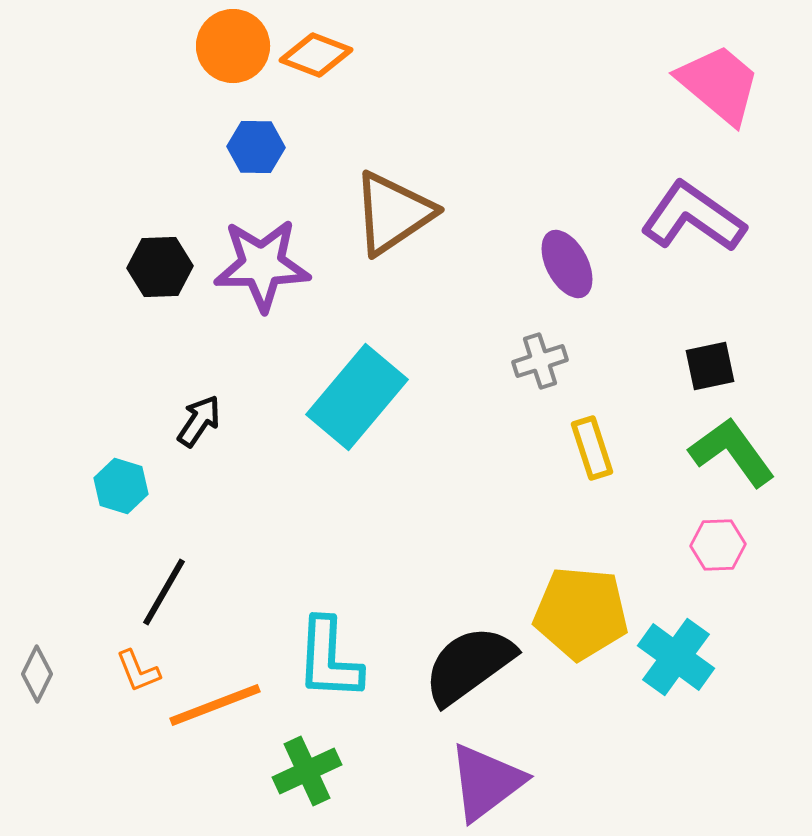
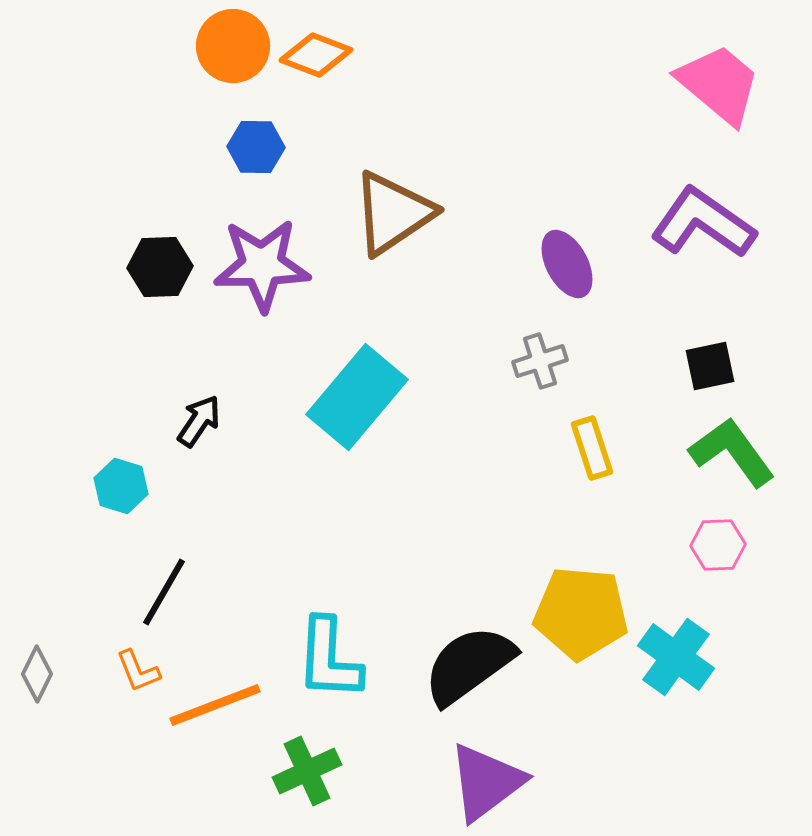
purple L-shape: moved 10 px right, 6 px down
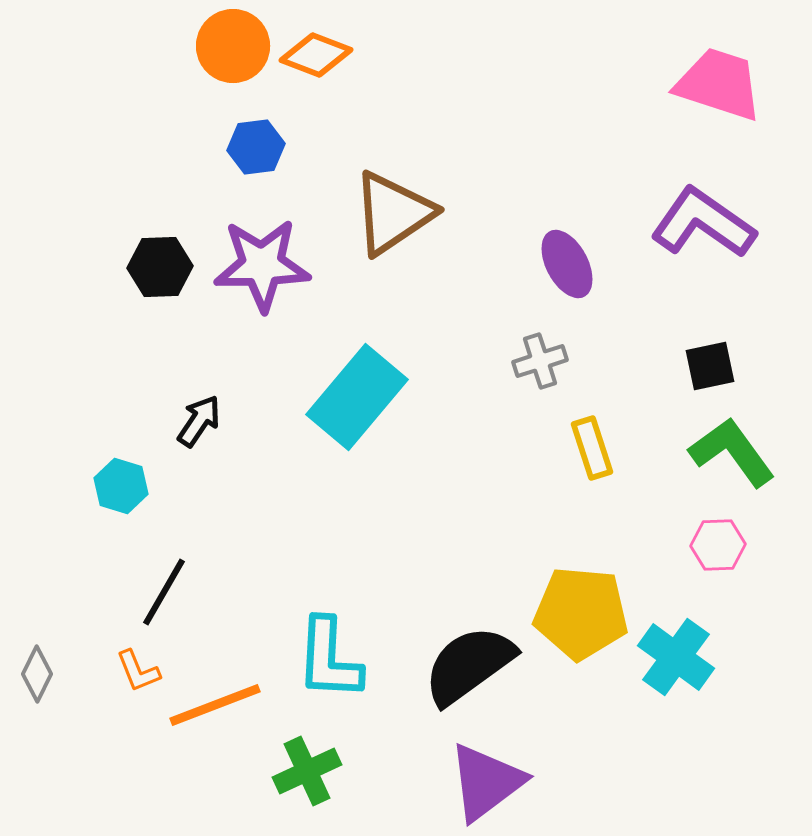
pink trapezoid: rotated 22 degrees counterclockwise
blue hexagon: rotated 8 degrees counterclockwise
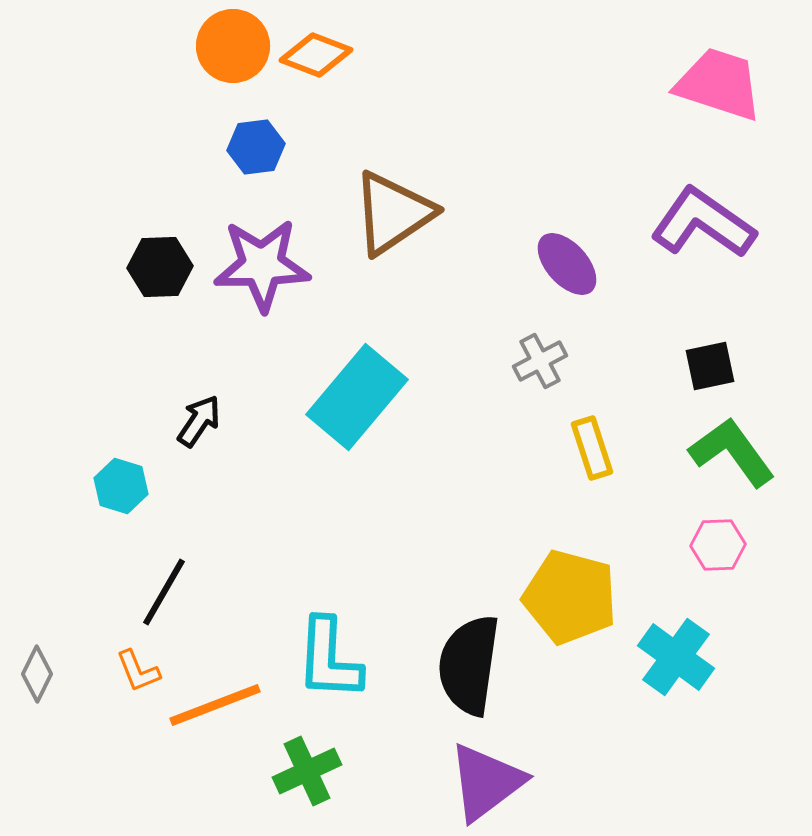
purple ellipse: rotated 14 degrees counterclockwise
gray cross: rotated 10 degrees counterclockwise
yellow pentagon: moved 11 px left, 16 px up; rotated 10 degrees clockwise
black semicircle: rotated 46 degrees counterclockwise
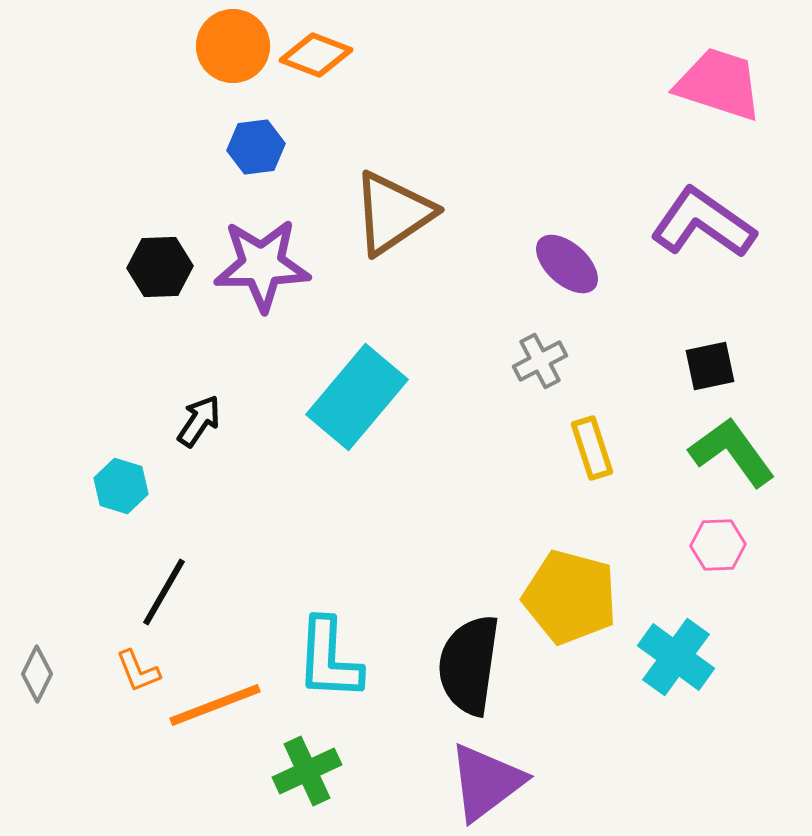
purple ellipse: rotated 6 degrees counterclockwise
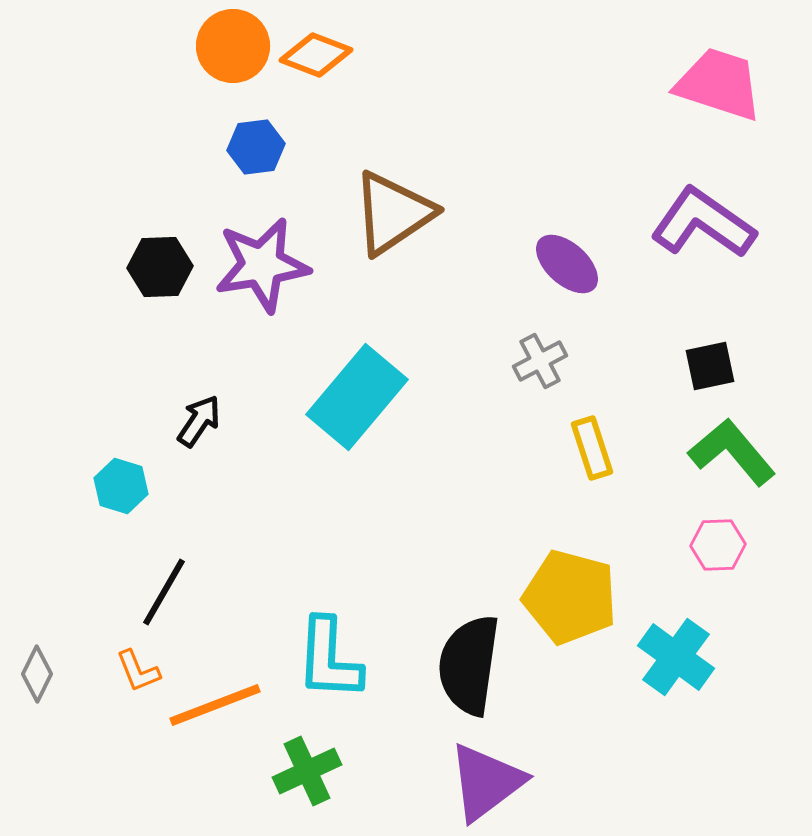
purple star: rotated 8 degrees counterclockwise
green L-shape: rotated 4 degrees counterclockwise
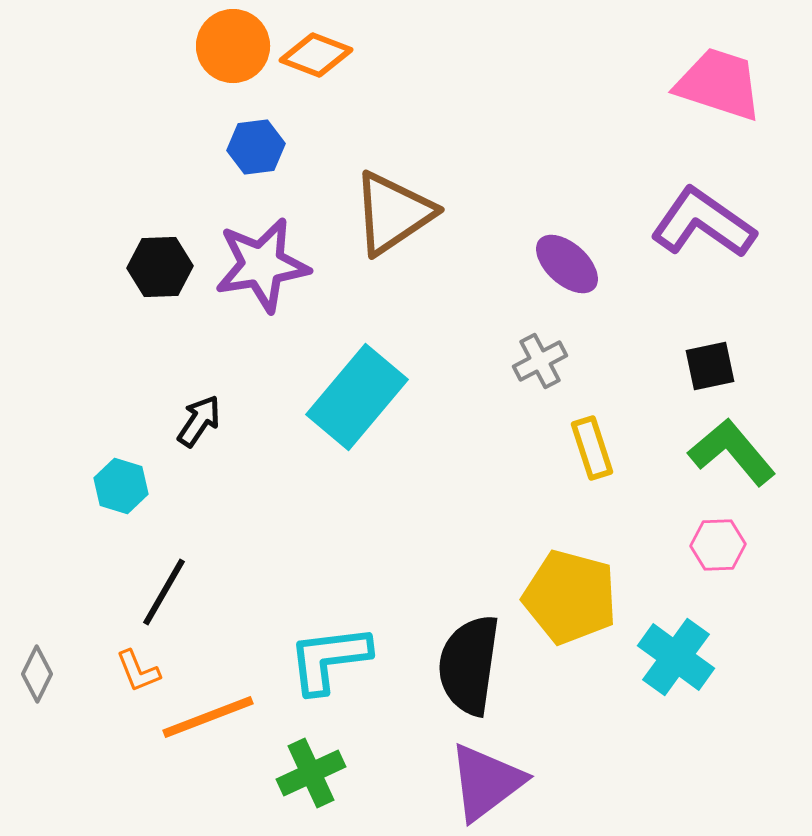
cyan L-shape: rotated 80 degrees clockwise
orange line: moved 7 px left, 12 px down
green cross: moved 4 px right, 2 px down
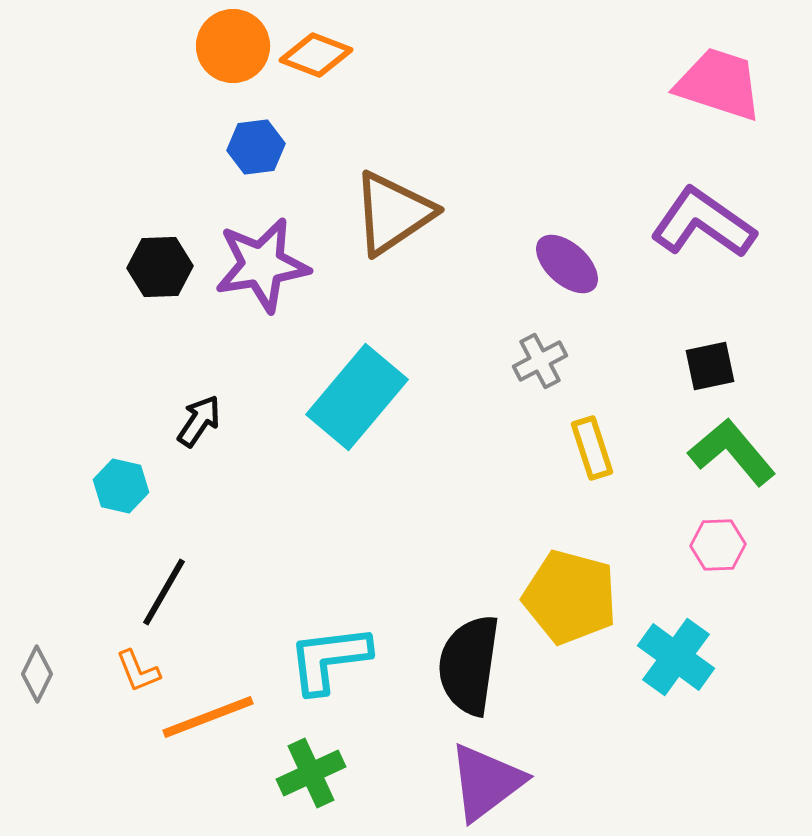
cyan hexagon: rotated 4 degrees counterclockwise
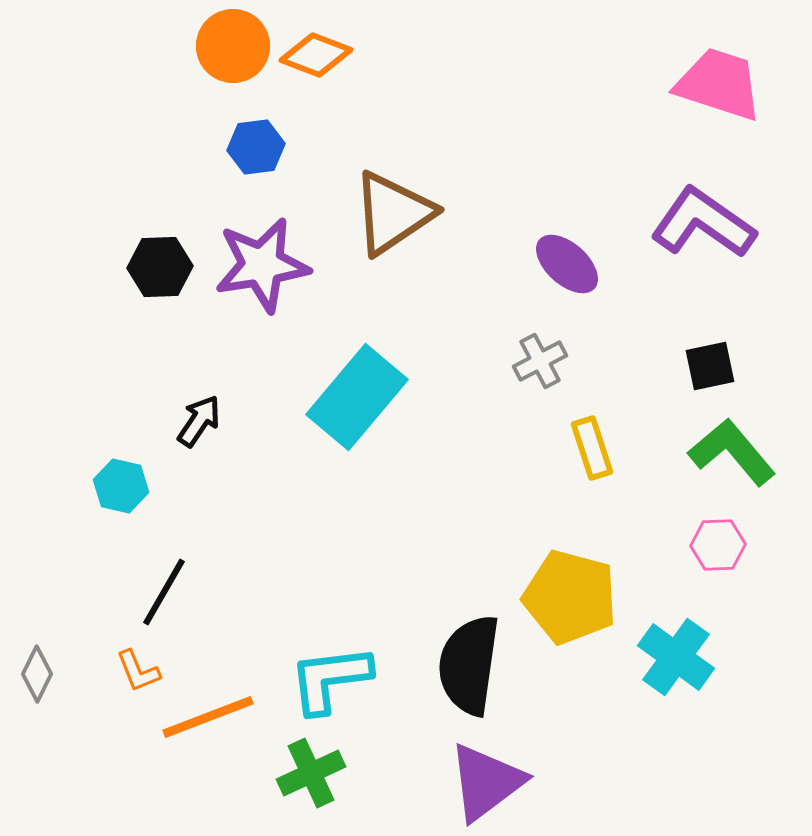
cyan L-shape: moved 1 px right, 20 px down
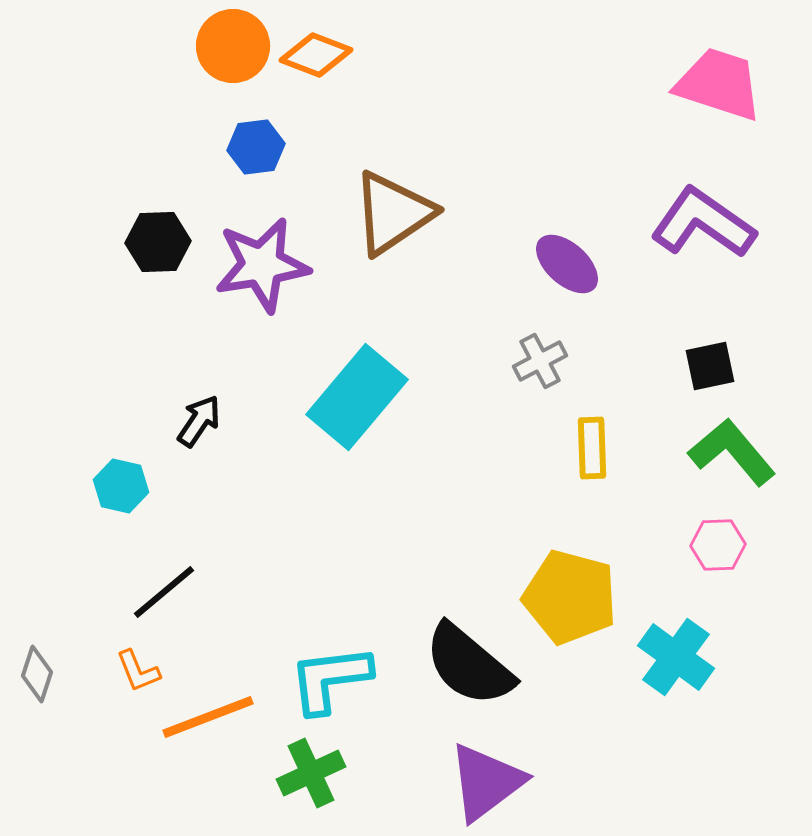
black hexagon: moved 2 px left, 25 px up
yellow rectangle: rotated 16 degrees clockwise
black line: rotated 20 degrees clockwise
black semicircle: rotated 58 degrees counterclockwise
gray diamond: rotated 8 degrees counterclockwise
